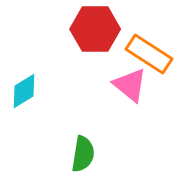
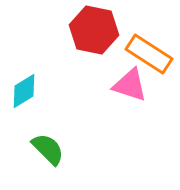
red hexagon: moved 1 px left, 1 px down; rotated 12 degrees clockwise
pink triangle: rotated 21 degrees counterclockwise
green semicircle: moved 35 px left, 5 px up; rotated 54 degrees counterclockwise
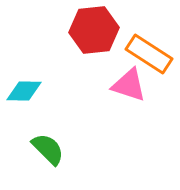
red hexagon: rotated 18 degrees counterclockwise
pink triangle: moved 1 px left
cyan diamond: rotated 33 degrees clockwise
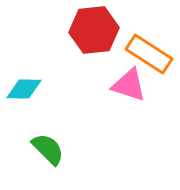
cyan diamond: moved 2 px up
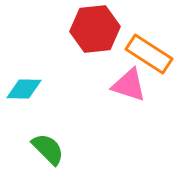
red hexagon: moved 1 px right, 1 px up
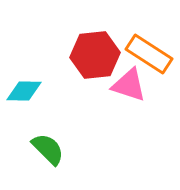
red hexagon: moved 26 px down
cyan diamond: moved 2 px down
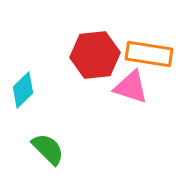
orange rectangle: rotated 24 degrees counterclockwise
pink triangle: moved 2 px right, 2 px down
cyan diamond: moved 1 px left, 1 px up; rotated 45 degrees counterclockwise
